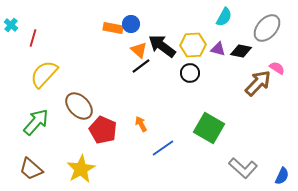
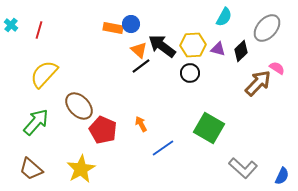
red line: moved 6 px right, 8 px up
black diamond: rotated 55 degrees counterclockwise
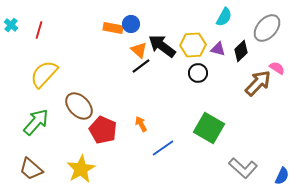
black circle: moved 8 px right
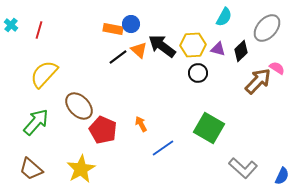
orange rectangle: moved 1 px down
black line: moved 23 px left, 9 px up
brown arrow: moved 2 px up
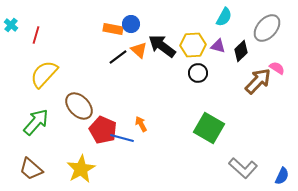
red line: moved 3 px left, 5 px down
purple triangle: moved 3 px up
blue line: moved 41 px left, 10 px up; rotated 50 degrees clockwise
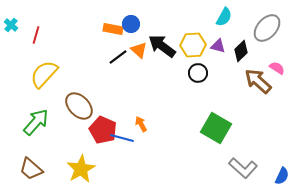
brown arrow: rotated 92 degrees counterclockwise
green square: moved 7 px right
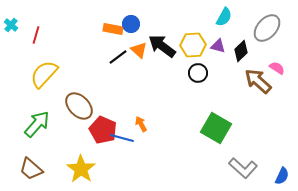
green arrow: moved 1 px right, 2 px down
yellow star: rotated 8 degrees counterclockwise
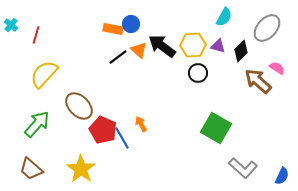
blue line: rotated 45 degrees clockwise
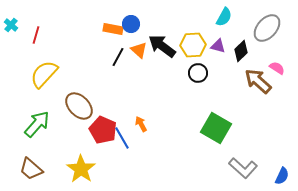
black line: rotated 24 degrees counterclockwise
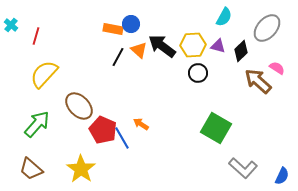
red line: moved 1 px down
orange arrow: rotated 28 degrees counterclockwise
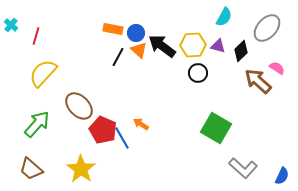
blue circle: moved 5 px right, 9 px down
yellow semicircle: moved 1 px left, 1 px up
